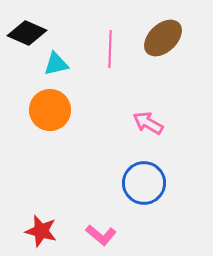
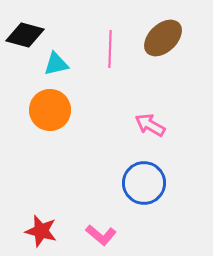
black diamond: moved 2 px left, 2 px down; rotated 9 degrees counterclockwise
pink arrow: moved 2 px right, 2 px down
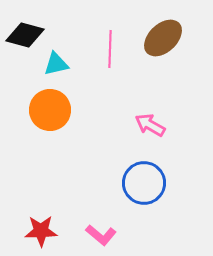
red star: rotated 16 degrees counterclockwise
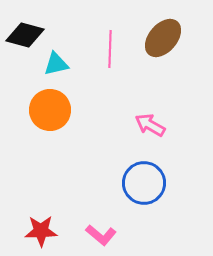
brown ellipse: rotated 6 degrees counterclockwise
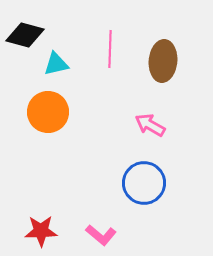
brown ellipse: moved 23 px down; rotated 36 degrees counterclockwise
orange circle: moved 2 px left, 2 px down
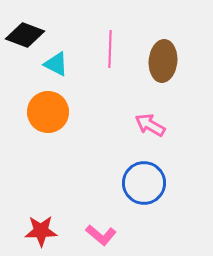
black diamond: rotated 6 degrees clockwise
cyan triangle: rotated 40 degrees clockwise
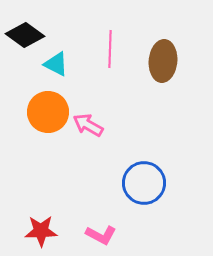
black diamond: rotated 15 degrees clockwise
pink arrow: moved 62 px left
pink L-shape: rotated 12 degrees counterclockwise
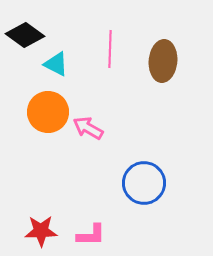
pink arrow: moved 3 px down
pink L-shape: moved 10 px left; rotated 28 degrees counterclockwise
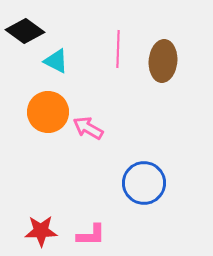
black diamond: moved 4 px up
pink line: moved 8 px right
cyan triangle: moved 3 px up
